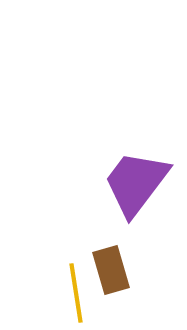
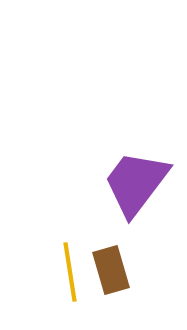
yellow line: moved 6 px left, 21 px up
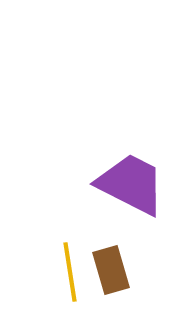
purple trapezoid: moved 5 px left, 1 px down; rotated 80 degrees clockwise
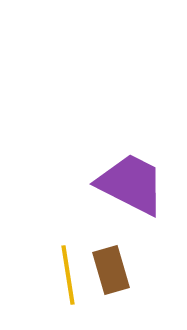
yellow line: moved 2 px left, 3 px down
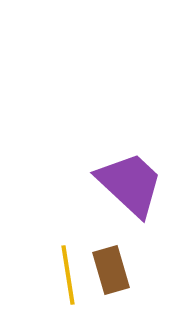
purple trapezoid: moved 1 px left; rotated 16 degrees clockwise
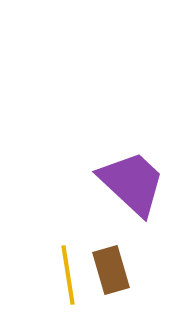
purple trapezoid: moved 2 px right, 1 px up
